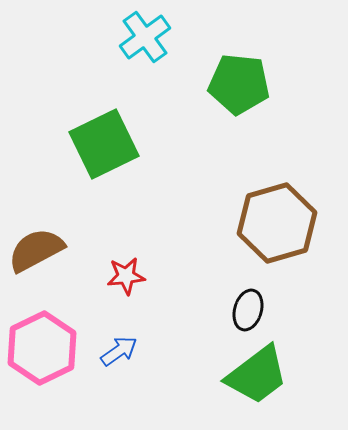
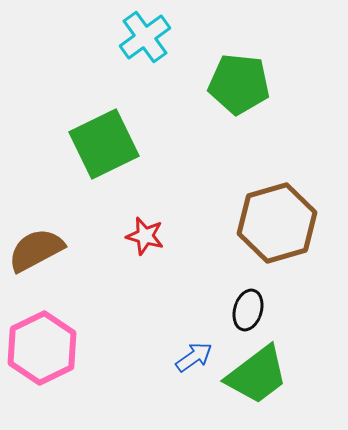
red star: moved 19 px right, 40 px up; rotated 21 degrees clockwise
blue arrow: moved 75 px right, 6 px down
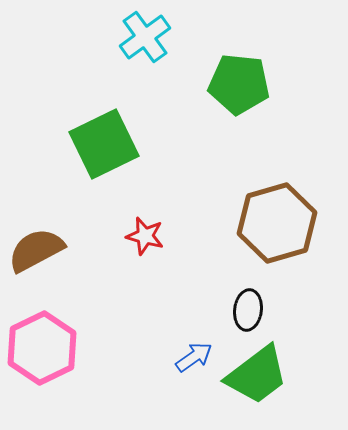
black ellipse: rotated 9 degrees counterclockwise
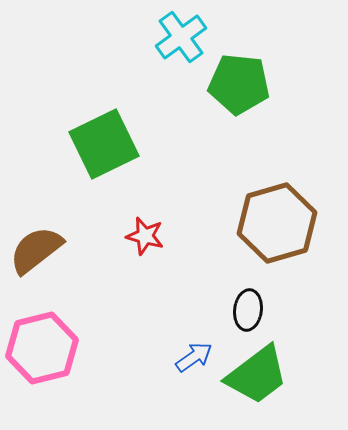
cyan cross: moved 36 px right
brown semicircle: rotated 10 degrees counterclockwise
pink hexagon: rotated 12 degrees clockwise
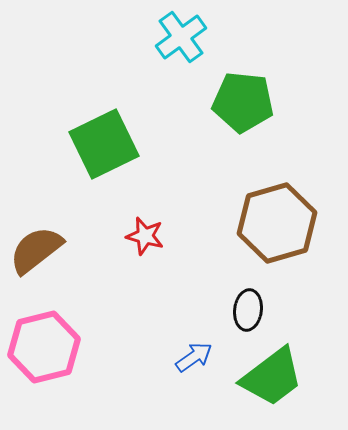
green pentagon: moved 4 px right, 18 px down
pink hexagon: moved 2 px right, 1 px up
green trapezoid: moved 15 px right, 2 px down
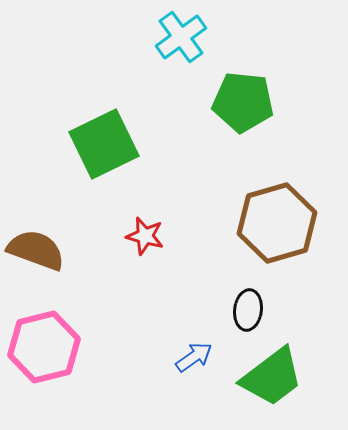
brown semicircle: rotated 58 degrees clockwise
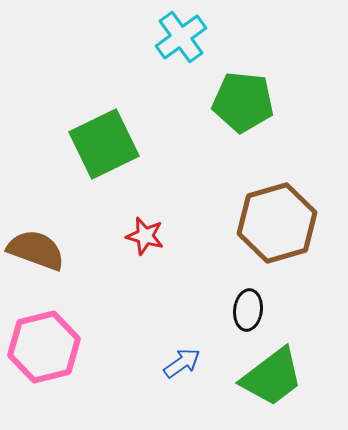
blue arrow: moved 12 px left, 6 px down
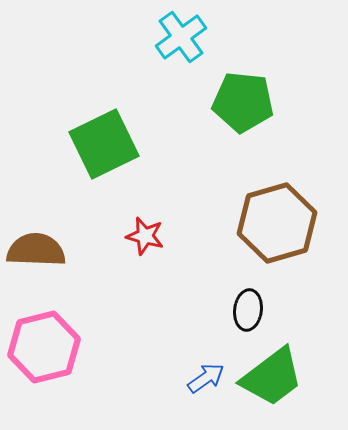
brown semicircle: rotated 18 degrees counterclockwise
blue arrow: moved 24 px right, 15 px down
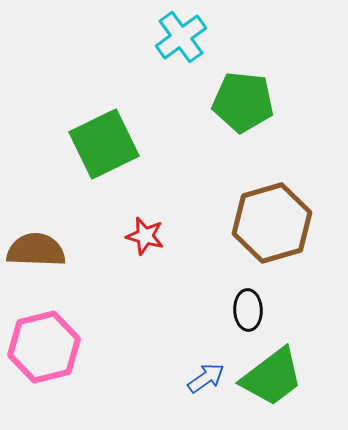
brown hexagon: moved 5 px left
black ellipse: rotated 9 degrees counterclockwise
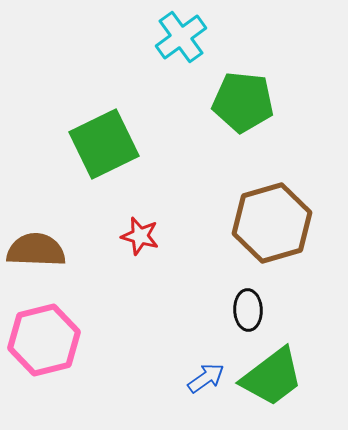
red star: moved 5 px left
pink hexagon: moved 7 px up
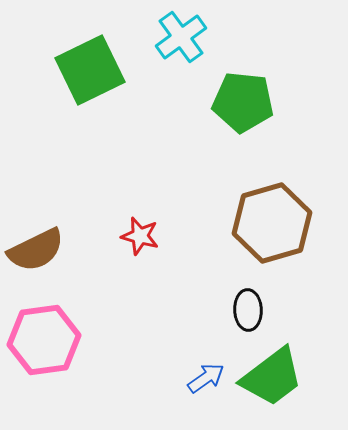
green square: moved 14 px left, 74 px up
brown semicircle: rotated 152 degrees clockwise
pink hexagon: rotated 6 degrees clockwise
